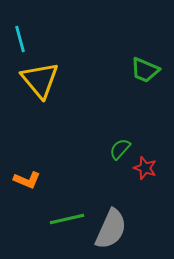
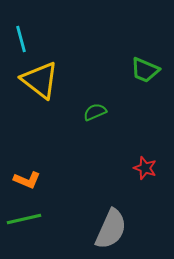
cyan line: moved 1 px right
yellow triangle: rotated 12 degrees counterclockwise
green semicircle: moved 25 px left, 37 px up; rotated 25 degrees clockwise
green line: moved 43 px left
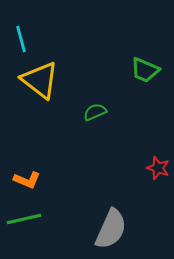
red star: moved 13 px right
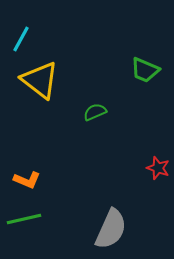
cyan line: rotated 44 degrees clockwise
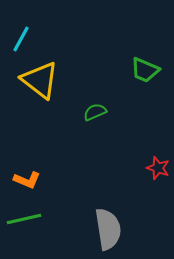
gray semicircle: moved 3 px left; rotated 33 degrees counterclockwise
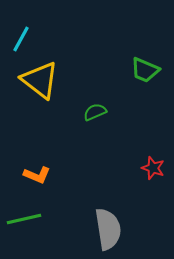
red star: moved 5 px left
orange L-shape: moved 10 px right, 5 px up
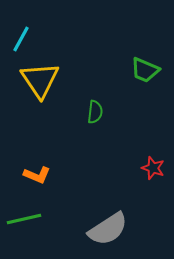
yellow triangle: rotated 18 degrees clockwise
green semicircle: rotated 120 degrees clockwise
gray semicircle: rotated 66 degrees clockwise
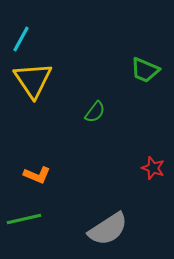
yellow triangle: moved 7 px left
green semicircle: rotated 30 degrees clockwise
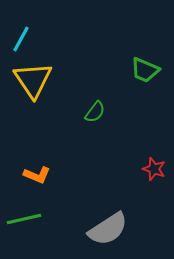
red star: moved 1 px right, 1 px down
